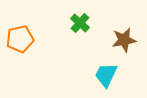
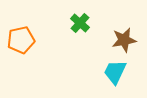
orange pentagon: moved 1 px right, 1 px down
cyan trapezoid: moved 9 px right, 3 px up
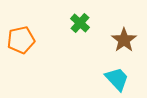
brown star: rotated 25 degrees counterclockwise
cyan trapezoid: moved 2 px right, 7 px down; rotated 112 degrees clockwise
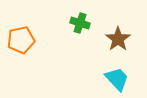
green cross: rotated 24 degrees counterclockwise
brown star: moved 6 px left, 1 px up
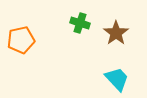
brown star: moved 2 px left, 6 px up
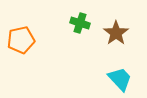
cyan trapezoid: moved 3 px right
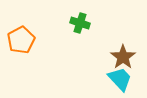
brown star: moved 7 px right, 24 px down
orange pentagon: rotated 16 degrees counterclockwise
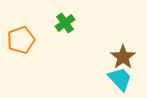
green cross: moved 15 px left; rotated 36 degrees clockwise
orange pentagon: rotated 8 degrees clockwise
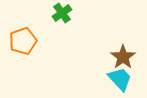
green cross: moved 3 px left, 10 px up
orange pentagon: moved 2 px right, 1 px down
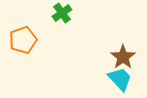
orange pentagon: moved 1 px up
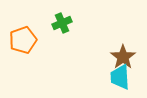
green cross: moved 10 px down; rotated 12 degrees clockwise
cyan trapezoid: moved 2 px up; rotated 140 degrees counterclockwise
